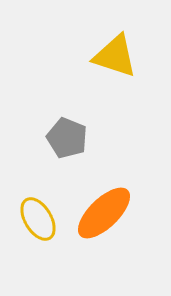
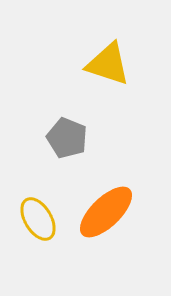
yellow triangle: moved 7 px left, 8 px down
orange ellipse: moved 2 px right, 1 px up
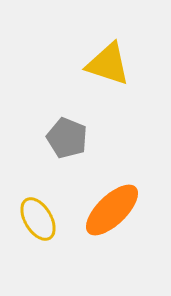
orange ellipse: moved 6 px right, 2 px up
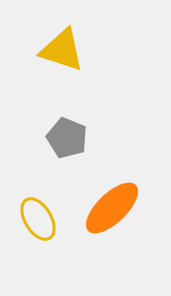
yellow triangle: moved 46 px left, 14 px up
orange ellipse: moved 2 px up
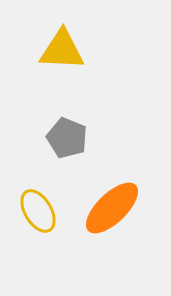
yellow triangle: rotated 15 degrees counterclockwise
yellow ellipse: moved 8 px up
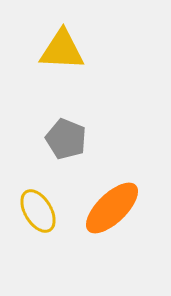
gray pentagon: moved 1 px left, 1 px down
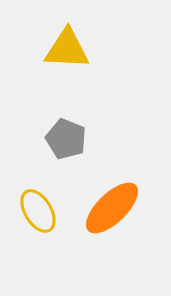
yellow triangle: moved 5 px right, 1 px up
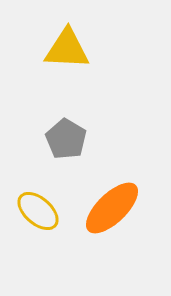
gray pentagon: rotated 9 degrees clockwise
yellow ellipse: rotated 18 degrees counterclockwise
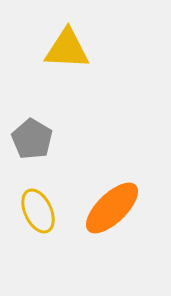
gray pentagon: moved 34 px left
yellow ellipse: rotated 24 degrees clockwise
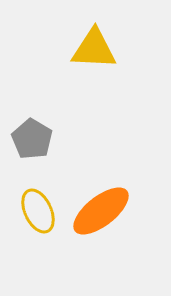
yellow triangle: moved 27 px right
orange ellipse: moved 11 px left, 3 px down; rotated 6 degrees clockwise
